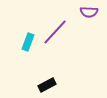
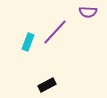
purple semicircle: moved 1 px left
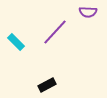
cyan rectangle: moved 12 px left; rotated 66 degrees counterclockwise
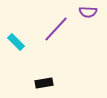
purple line: moved 1 px right, 3 px up
black rectangle: moved 3 px left, 2 px up; rotated 18 degrees clockwise
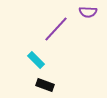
cyan rectangle: moved 20 px right, 18 px down
black rectangle: moved 1 px right, 2 px down; rotated 30 degrees clockwise
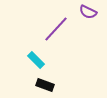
purple semicircle: rotated 24 degrees clockwise
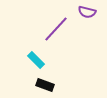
purple semicircle: moved 1 px left; rotated 12 degrees counterclockwise
